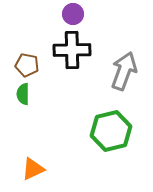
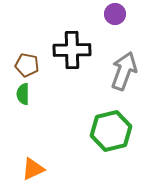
purple circle: moved 42 px right
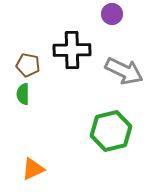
purple circle: moved 3 px left
brown pentagon: moved 1 px right
gray arrow: rotated 96 degrees clockwise
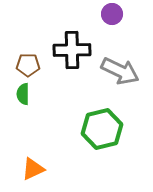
brown pentagon: rotated 10 degrees counterclockwise
gray arrow: moved 4 px left
green hexagon: moved 9 px left, 2 px up
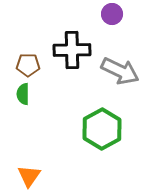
green hexagon: rotated 15 degrees counterclockwise
orange triangle: moved 4 px left, 7 px down; rotated 30 degrees counterclockwise
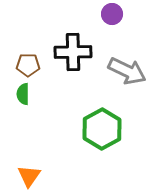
black cross: moved 1 px right, 2 px down
gray arrow: moved 7 px right
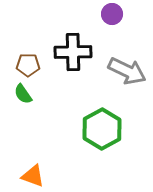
green semicircle: rotated 35 degrees counterclockwise
orange triangle: moved 4 px right; rotated 45 degrees counterclockwise
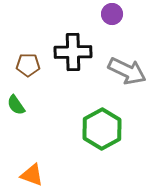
green semicircle: moved 7 px left, 11 px down
orange triangle: moved 1 px left, 1 px up
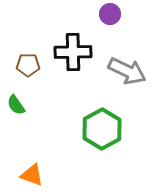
purple circle: moved 2 px left
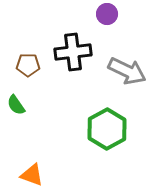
purple circle: moved 3 px left
black cross: rotated 6 degrees counterclockwise
green hexagon: moved 5 px right
